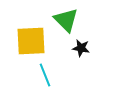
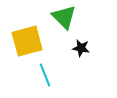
green triangle: moved 2 px left, 3 px up
yellow square: moved 4 px left; rotated 12 degrees counterclockwise
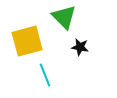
black star: moved 1 px left, 1 px up
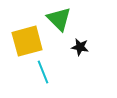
green triangle: moved 5 px left, 2 px down
cyan line: moved 2 px left, 3 px up
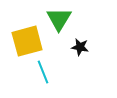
green triangle: rotated 16 degrees clockwise
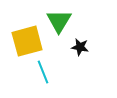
green triangle: moved 2 px down
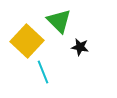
green triangle: rotated 16 degrees counterclockwise
yellow square: rotated 32 degrees counterclockwise
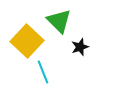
black star: rotated 30 degrees counterclockwise
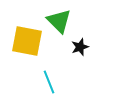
yellow square: rotated 32 degrees counterclockwise
cyan line: moved 6 px right, 10 px down
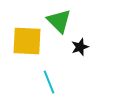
yellow square: rotated 8 degrees counterclockwise
